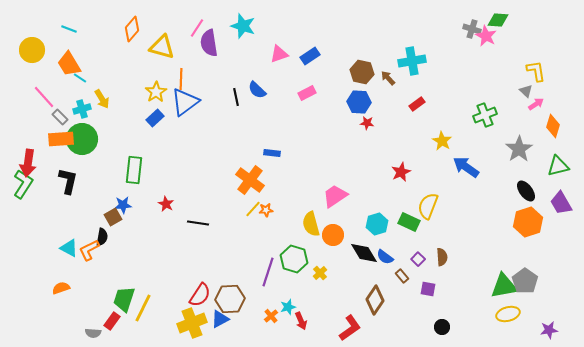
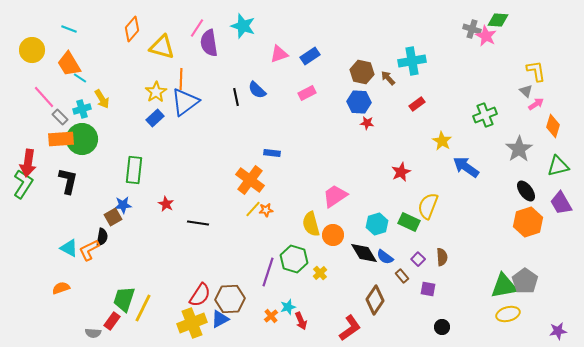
purple star at (549, 330): moved 9 px right, 1 px down
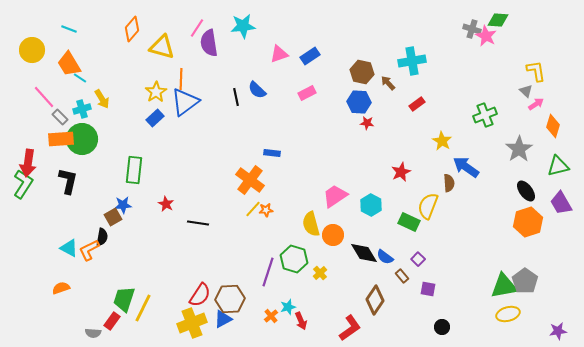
cyan star at (243, 26): rotated 25 degrees counterclockwise
brown arrow at (388, 78): moved 5 px down
cyan hexagon at (377, 224): moved 6 px left, 19 px up; rotated 15 degrees counterclockwise
brown semicircle at (442, 257): moved 7 px right, 74 px up
blue triangle at (220, 319): moved 3 px right
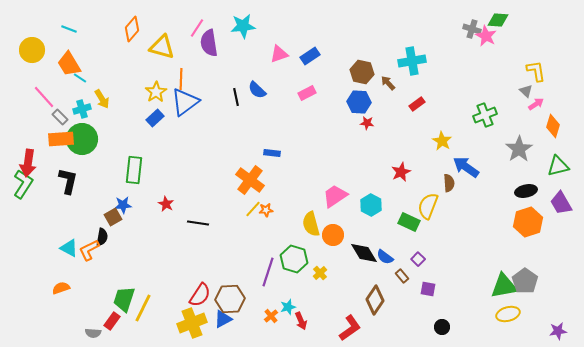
black ellipse at (526, 191): rotated 65 degrees counterclockwise
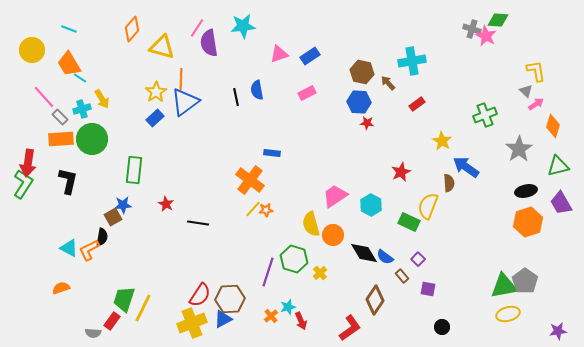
blue semicircle at (257, 90): rotated 36 degrees clockwise
green circle at (82, 139): moved 10 px right
